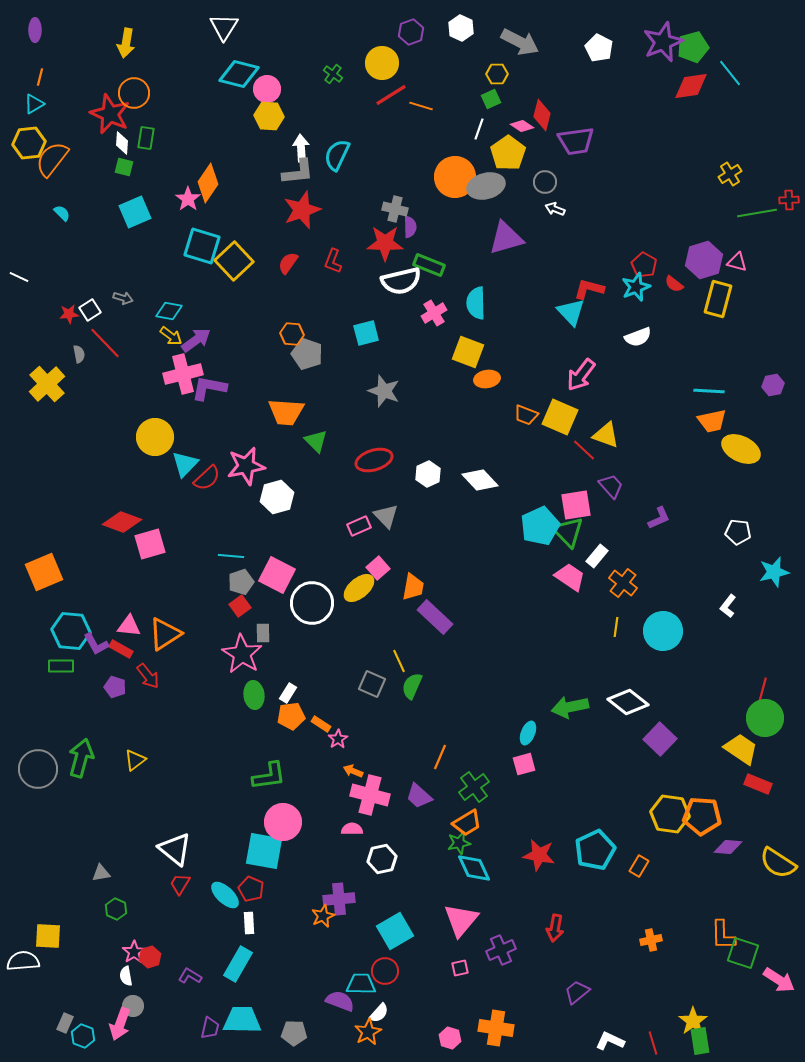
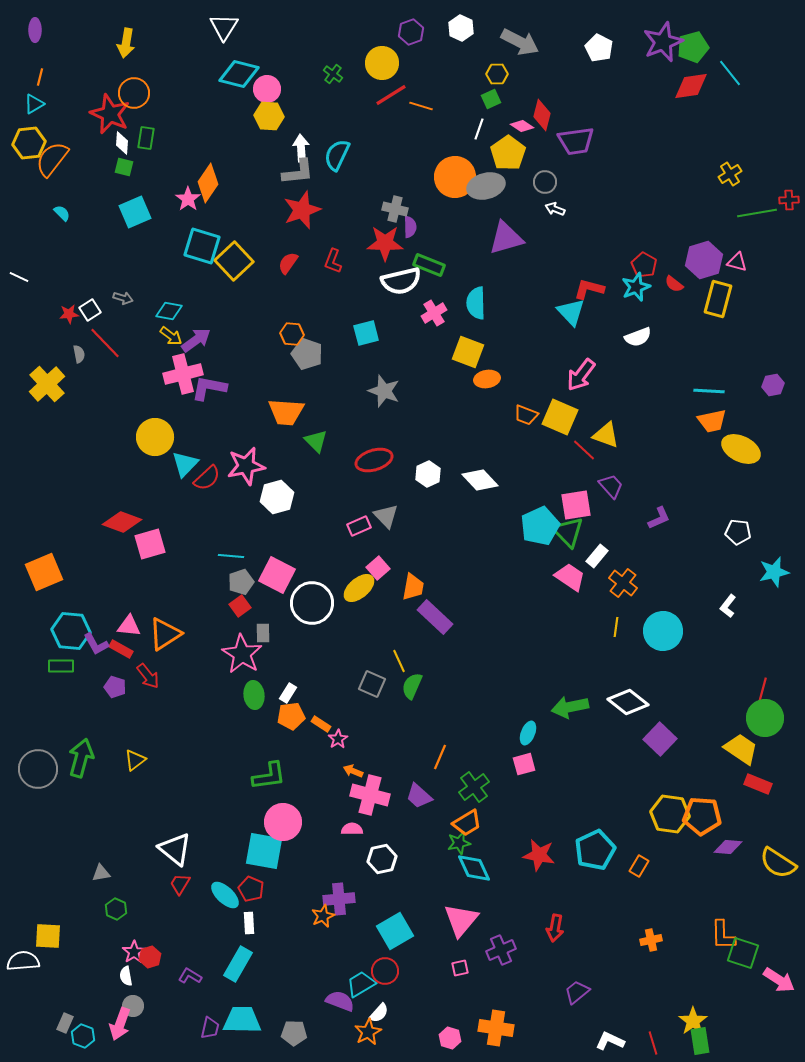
cyan trapezoid at (361, 984): rotated 32 degrees counterclockwise
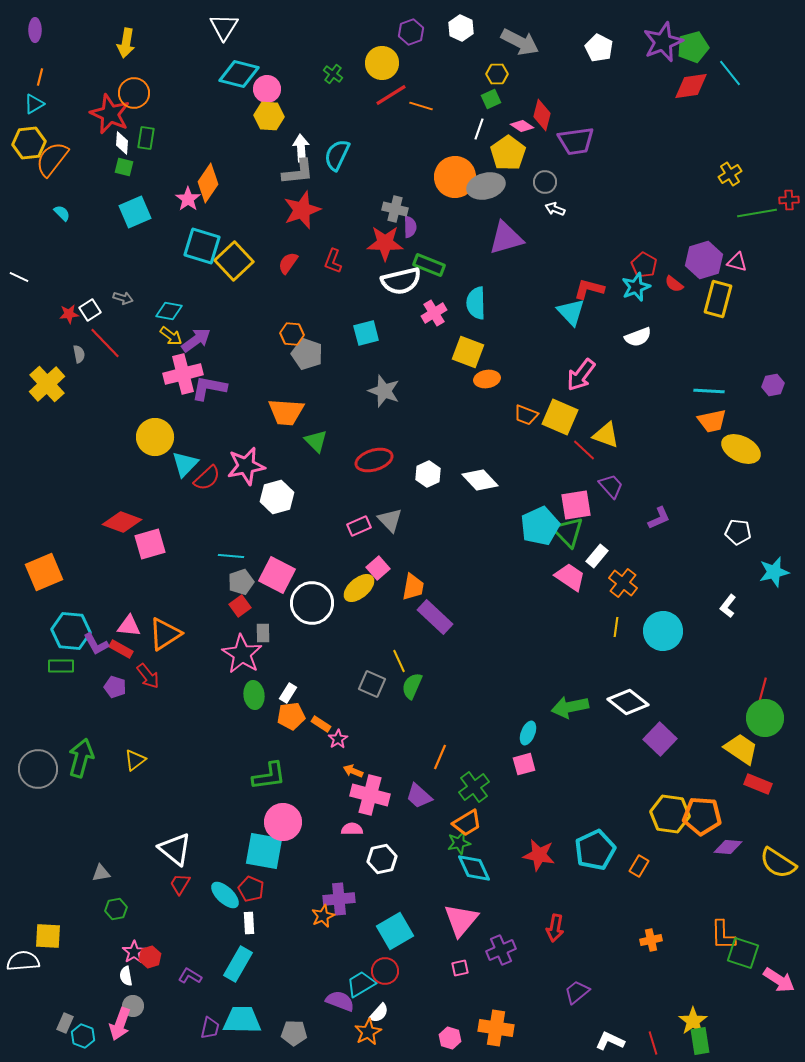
gray triangle at (386, 516): moved 4 px right, 4 px down
green hexagon at (116, 909): rotated 25 degrees clockwise
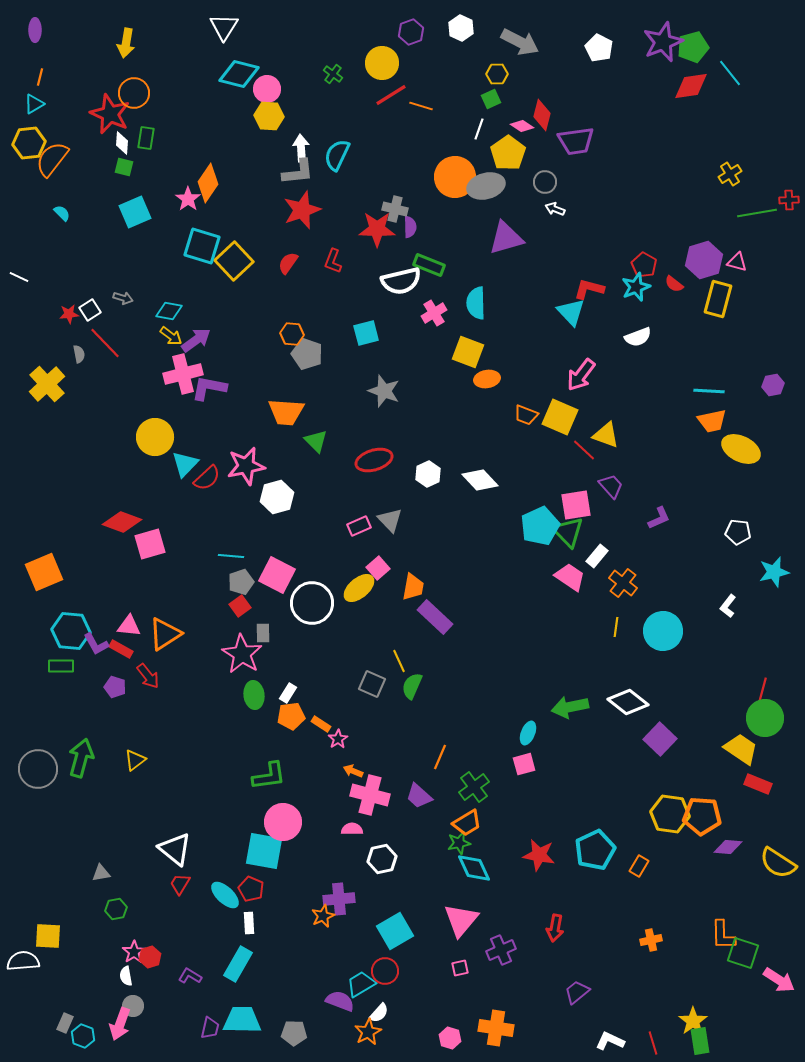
red star at (385, 243): moved 8 px left, 14 px up
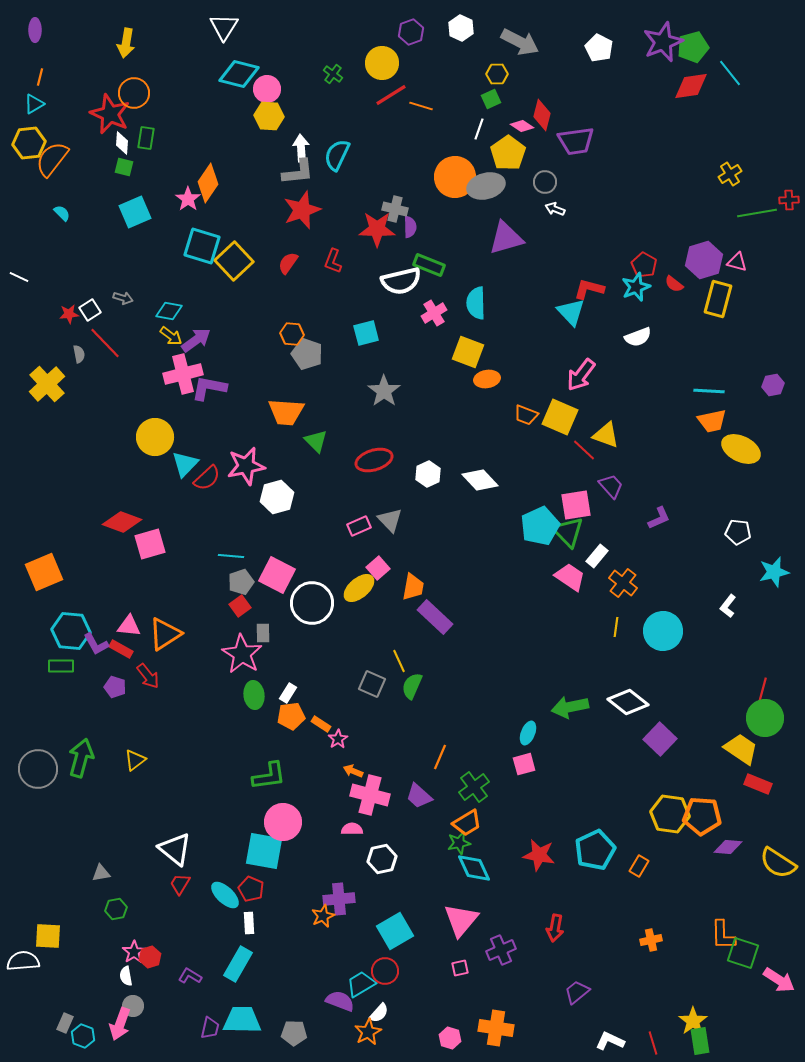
gray star at (384, 391): rotated 16 degrees clockwise
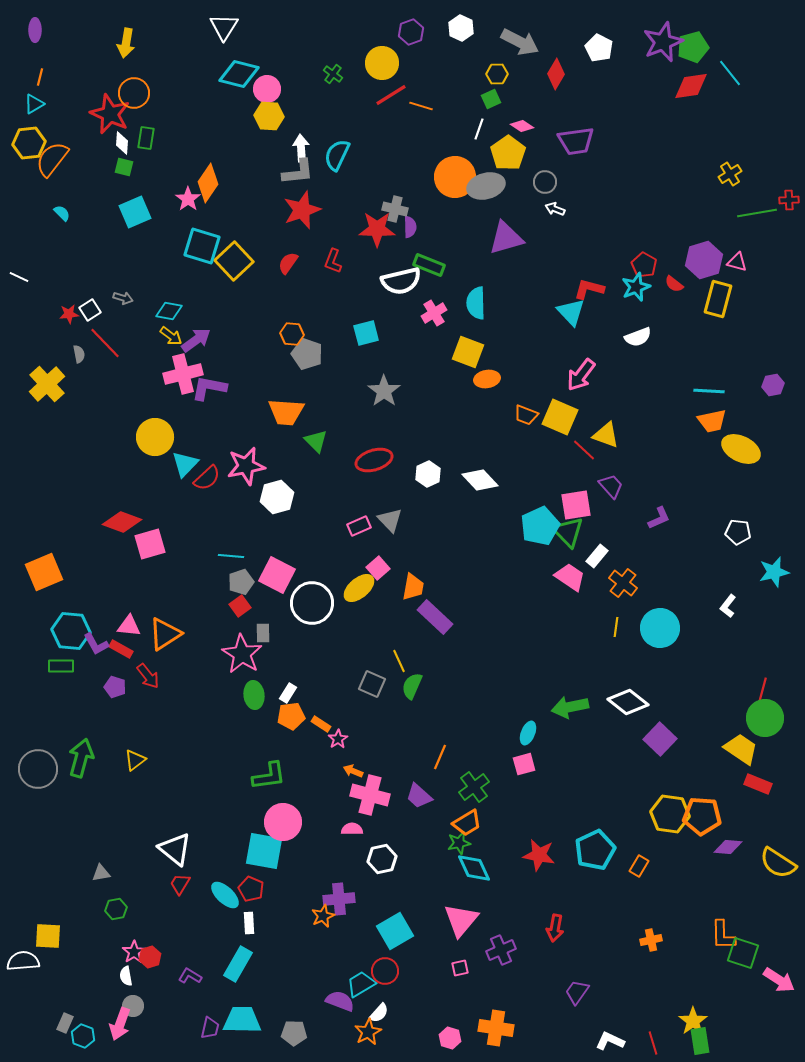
red diamond at (542, 115): moved 14 px right, 41 px up; rotated 16 degrees clockwise
cyan circle at (663, 631): moved 3 px left, 3 px up
purple trapezoid at (577, 992): rotated 16 degrees counterclockwise
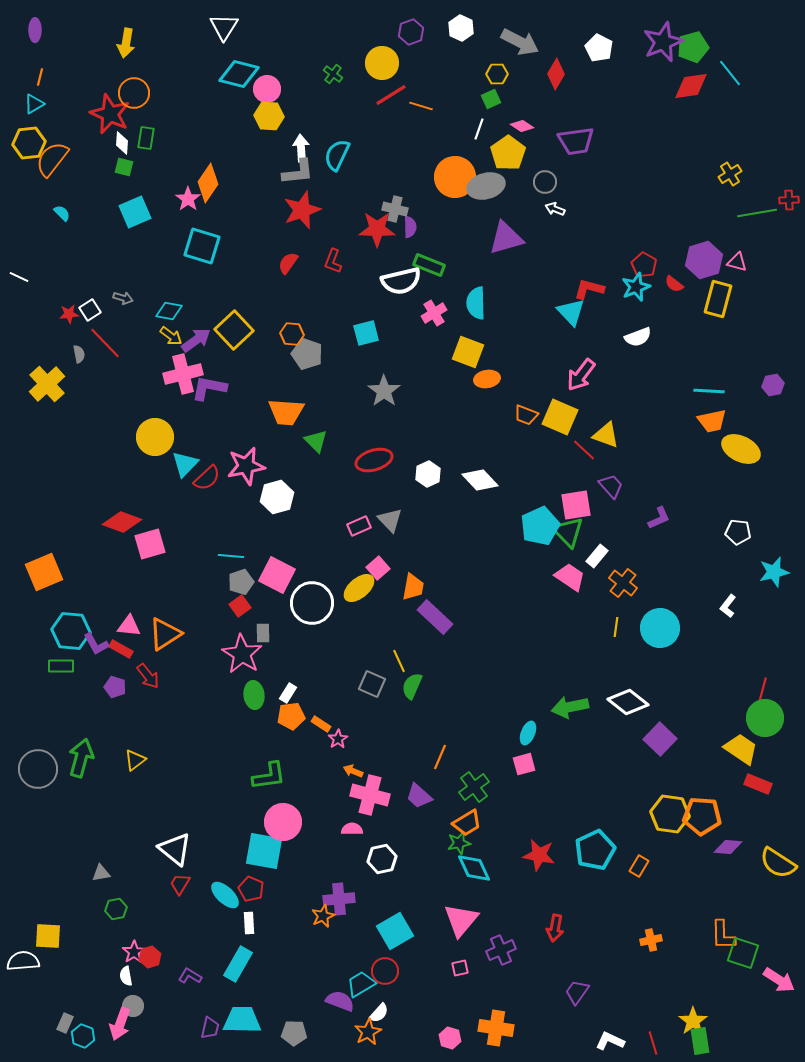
yellow square at (234, 261): moved 69 px down
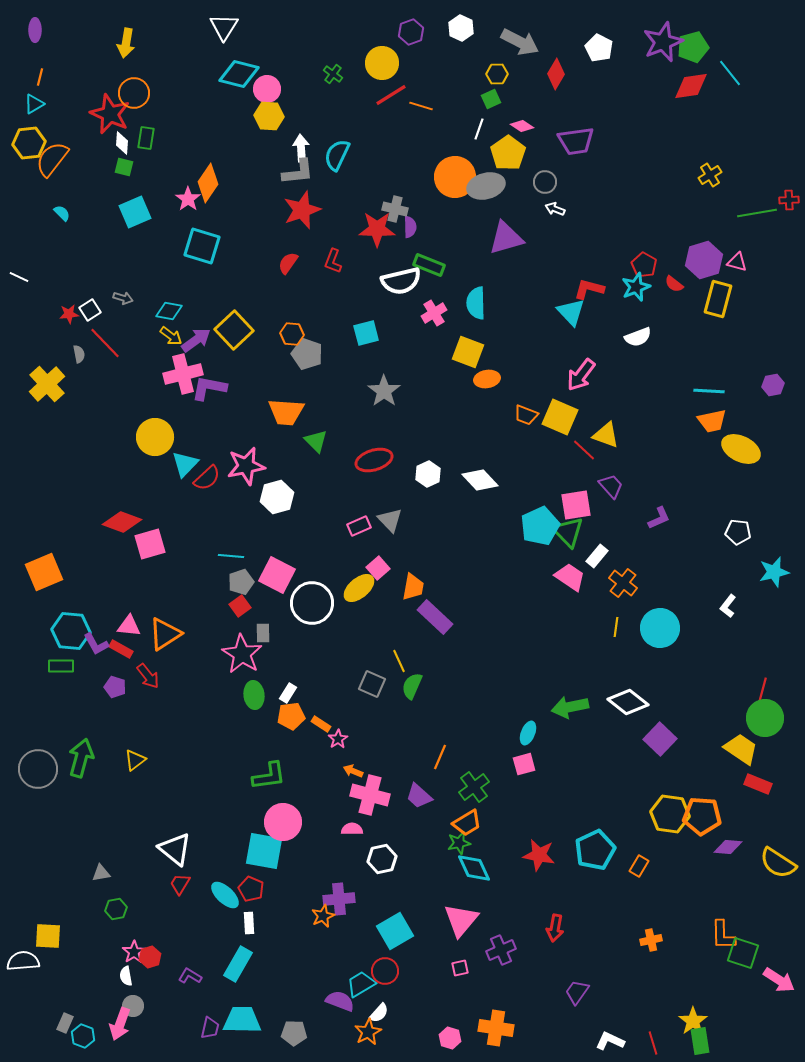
yellow cross at (730, 174): moved 20 px left, 1 px down
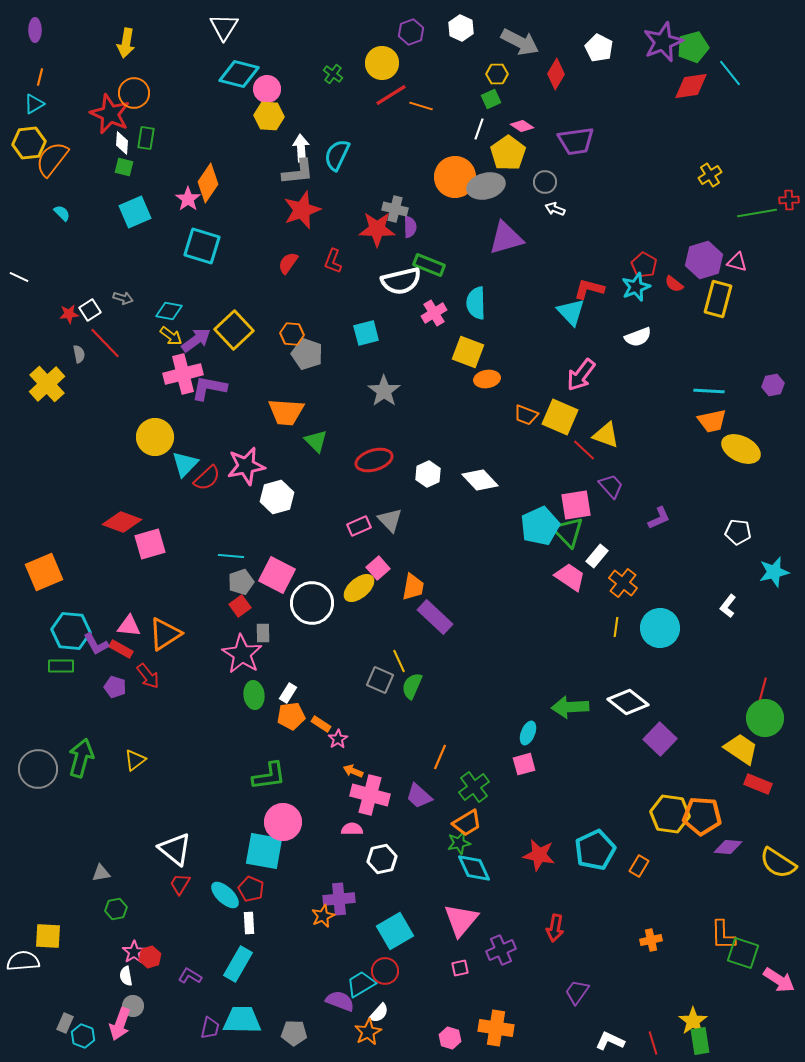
gray square at (372, 684): moved 8 px right, 4 px up
green arrow at (570, 707): rotated 9 degrees clockwise
